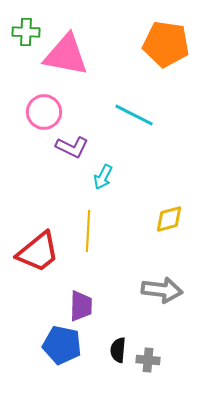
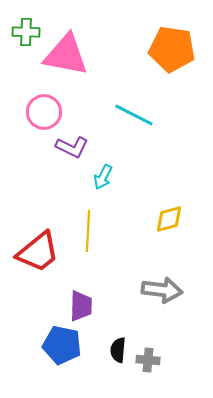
orange pentagon: moved 6 px right, 5 px down
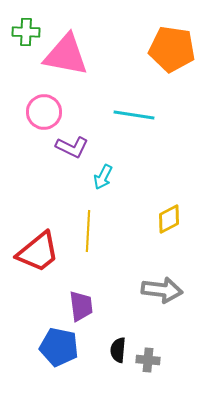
cyan line: rotated 18 degrees counterclockwise
yellow diamond: rotated 12 degrees counterclockwise
purple trapezoid: rotated 8 degrees counterclockwise
blue pentagon: moved 3 px left, 2 px down
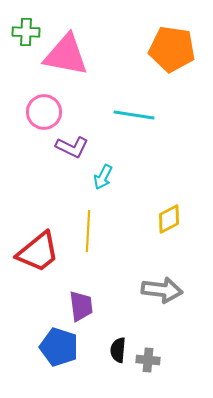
blue pentagon: rotated 6 degrees clockwise
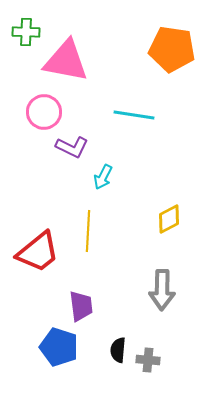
pink triangle: moved 6 px down
gray arrow: rotated 84 degrees clockwise
